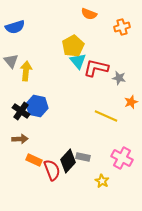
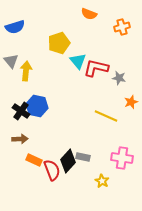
yellow pentagon: moved 14 px left, 3 px up; rotated 10 degrees clockwise
pink cross: rotated 20 degrees counterclockwise
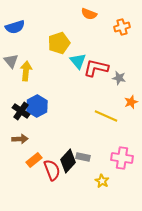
blue hexagon: rotated 20 degrees clockwise
orange rectangle: rotated 63 degrees counterclockwise
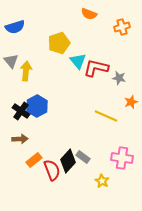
gray rectangle: rotated 24 degrees clockwise
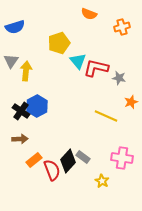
gray triangle: rotated 14 degrees clockwise
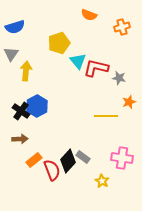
orange semicircle: moved 1 px down
gray triangle: moved 7 px up
orange star: moved 2 px left
yellow line: rotated 25 degrees counterclockwise
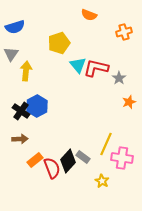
orange cross: moved 2 px right, 5 px down
cyan triangle: moved 4 px down
gray star: rotated 24 degrees clockwise
yellow line: moved 28 px down; rotated 65 degrees counterclockwise
orange rectangle: moved 1 px right
red semicircle: moved 2 px up
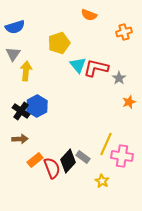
gray triangle: moved 2 px right
pink cross: moved 2 px up
